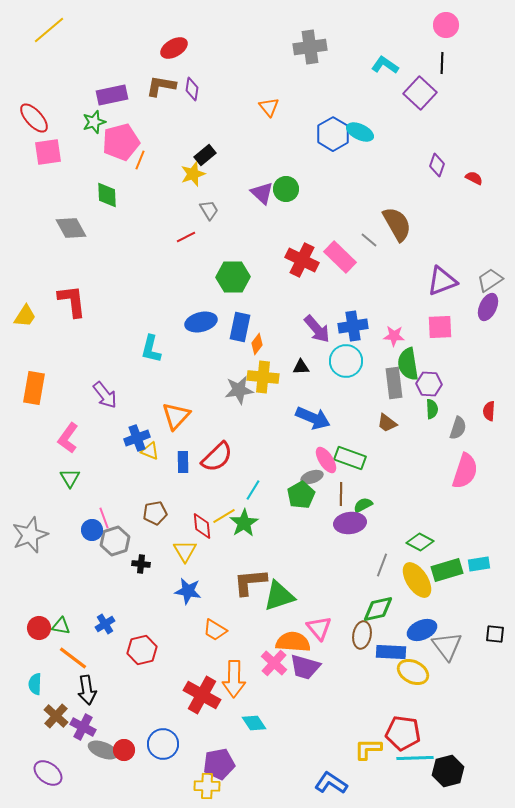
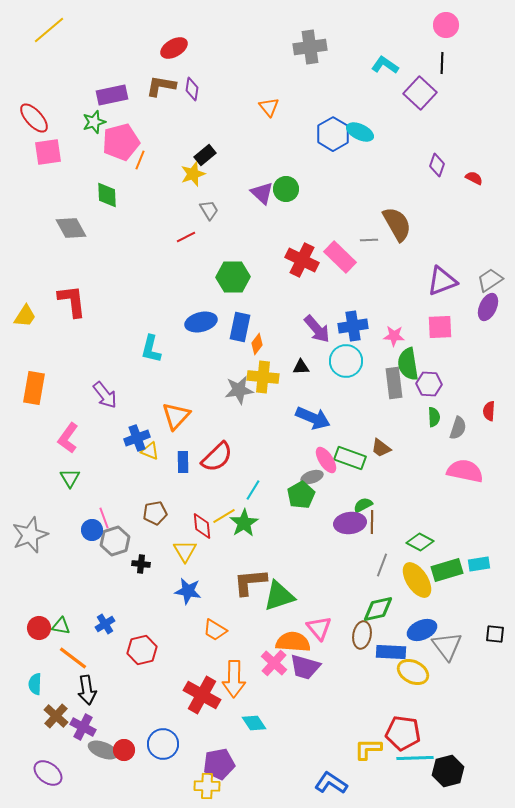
gray line at (369, 240): rotated 42 degrees counterclockwise
green semicircle at (432, 409): moved 2 px right, 8 px down
brown trapezoid at (387, 423): moved 6 px left, 25 px down
pink semicircle at (465, 471): rotated 96 degrees counterclockwise
brown line at (341, 494): moved 31 px right, 28 px down
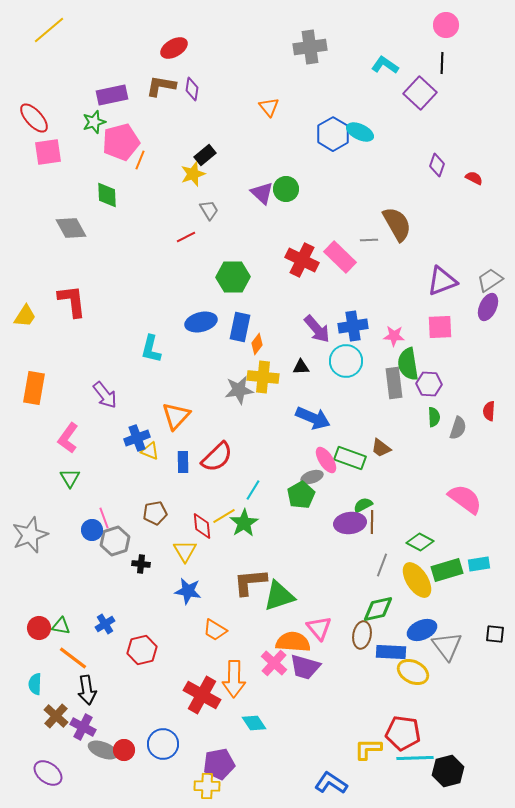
pink semicircle at (465, 471): moved 28 px down; rotated 24 degrees clockwise
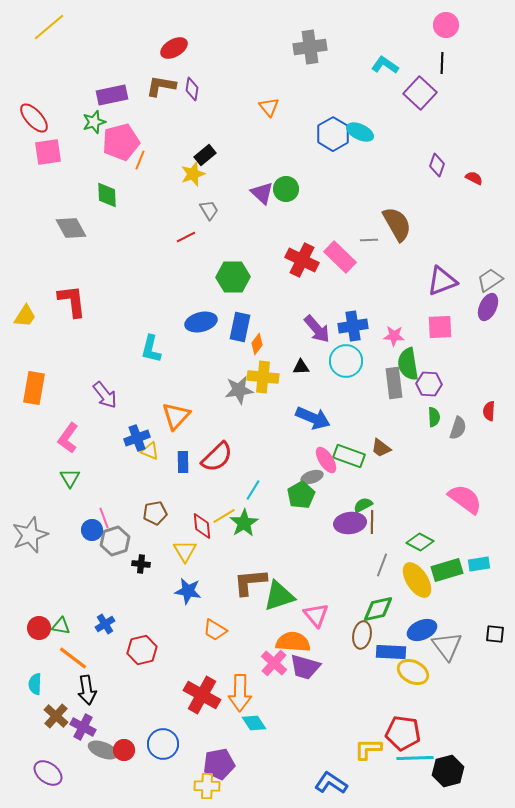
yellow line at (49, 30): moved 3 px up
green rectangle at (350, 458): moved 1 px left, 2 px up
pink triangle at (319, 628): moved 3 px left, 13 px up
orange arrow at (234, 679): moved 6 px right, 14 px down
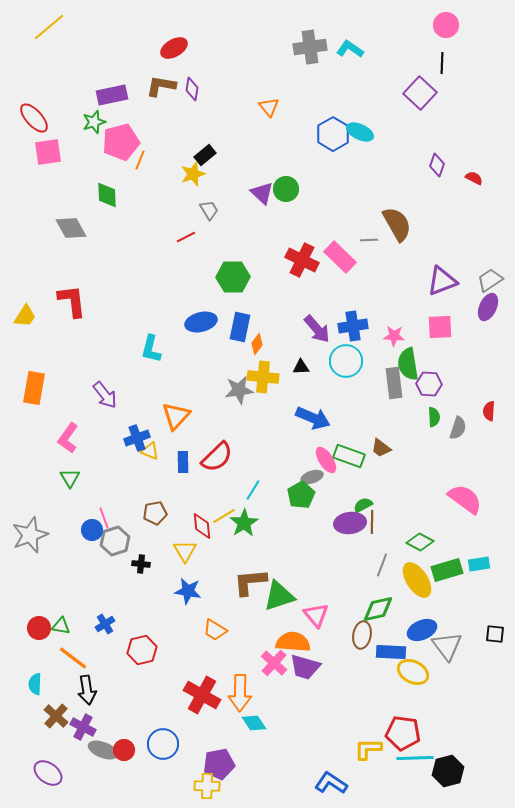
cyan L-shape at (385, 65): moved 35 px left, 16 px up
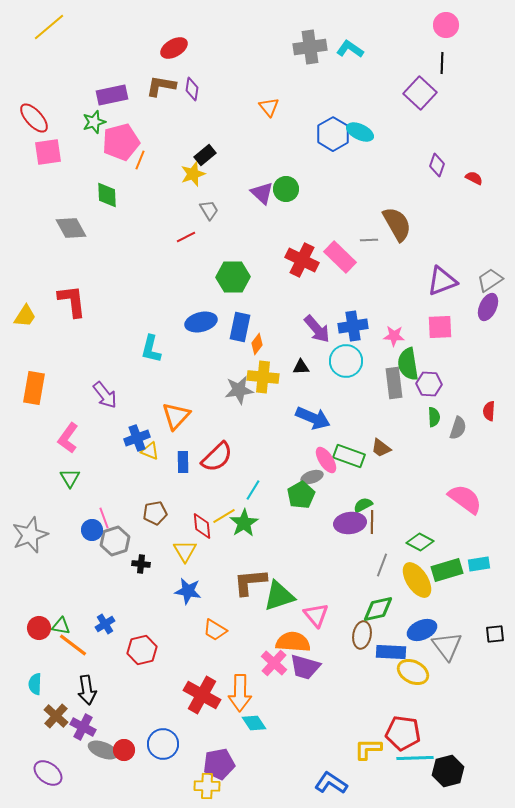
black square at (495, 634): rotated 12 degrees counterclockwise
orange line at (73, 658): moved 13 px up
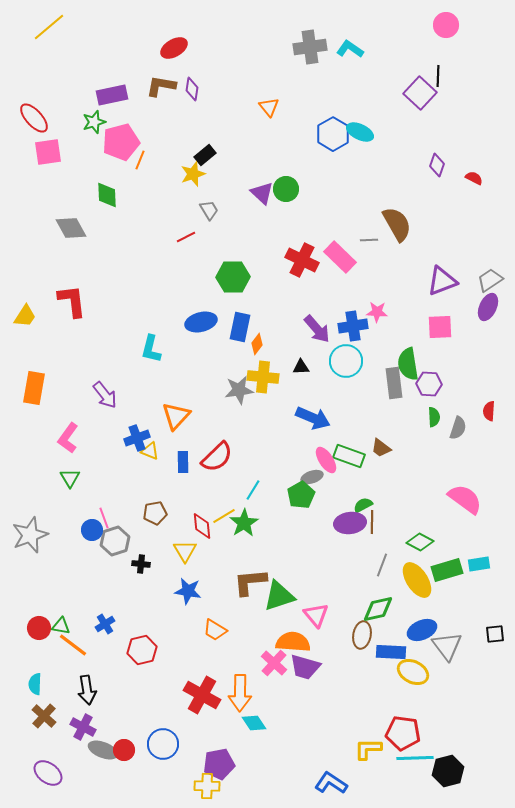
black line at (442, 63): moved 4 px left, 13 px down
pink star at (394, 336): moved 17 px left, 24 px up
brown cross at (56, 716): moved 12 px left
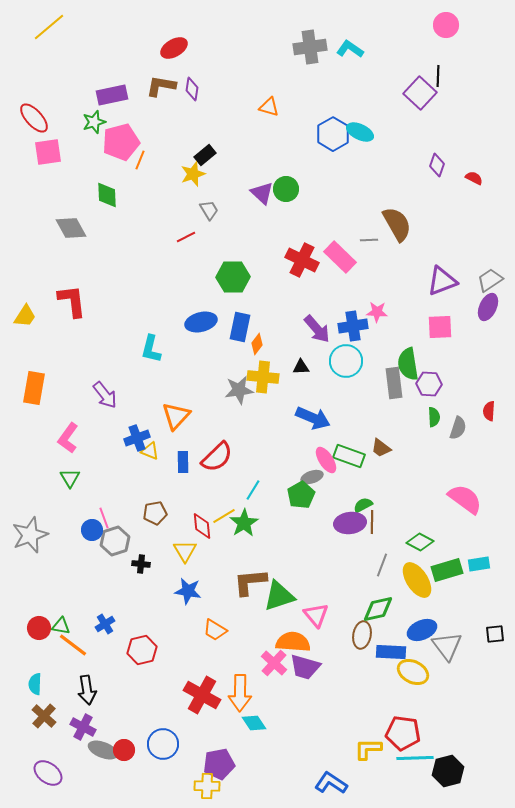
orange triangle at (269, 107): rotated 35 degrees counterclockwise
